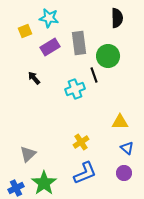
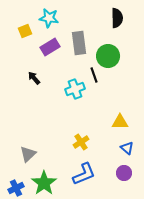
blue L-shape: moved 1 px left, 1 px down
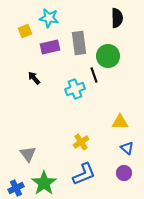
purple rectangle: rotated 18 degrees clockwise
gray triangle: rotated 24 degrees counterclockwise
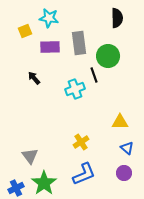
purple rectangle: rotated 12 degrees clockwise
gray triangle: moved 2 px right, 2 px down
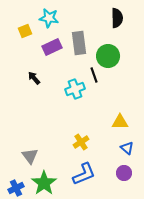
purple rectangle: moved 2 px right; rotated 24 degrees counterclockwise
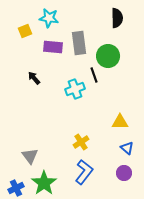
purple rectangle: moved 1 px right; rotated 30 degrees clockwise
blue L-shape: moved 2 px up; rotated 30 degrees counterclockwise
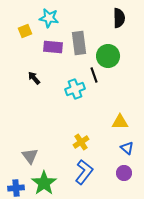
black semicircle: moved 2 px right
blue cross: rotated 21 degrees clockwise
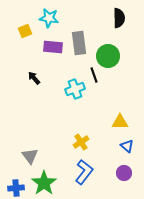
blue triangle: moved 2 px up
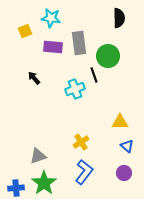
cyan star: moved 2 px right
gray triangle: moved 8 px right; rotated 48 degrees clockwise
